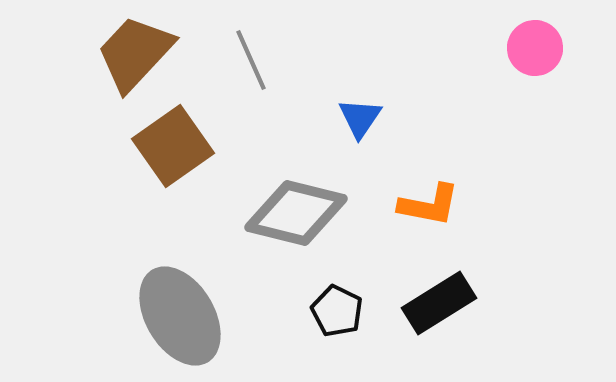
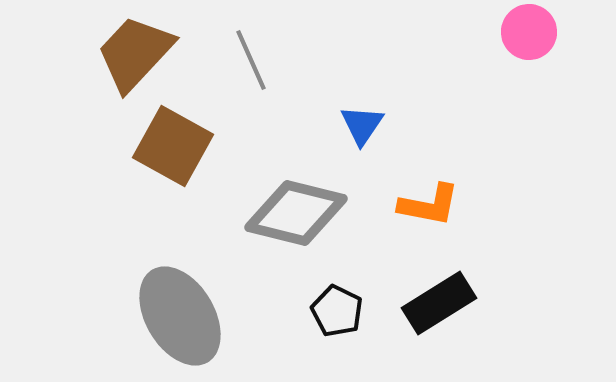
pink circle: moved 6 px left, 16 px up
blue triangle: moved 2 px right, 7 px down
brown square: rotated 26 degrees counterclockwise
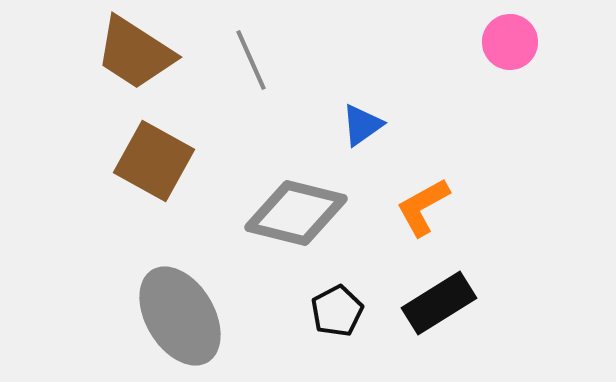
pink circle: moved 19 px left, 10 px down
brown trapezoid: rotated 100 degrees counterclockwise
blue triangle: rotated 21 degrees clockwise
brown square: moved 19 px left, 15 px down
orange L-shape: moved 6 px left, 2 px down; rotated 140 degrees clockwise
black pentagon: rotated 18 degrees clockwise
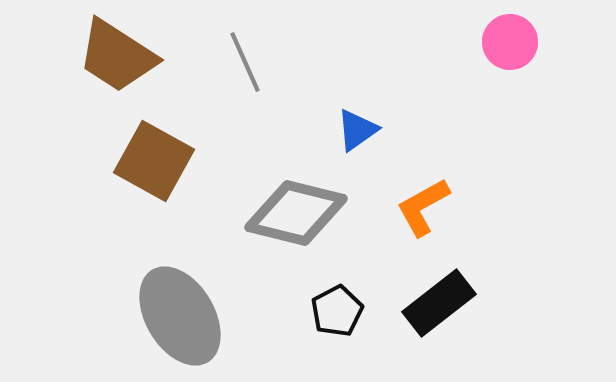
brown trapezoid: moved 18 px left, 3 px down
gray line: moved 6 px left, 2 px down
blue triangle: moved 5 px left, 5 px down
black rectangle: rotated 6 degrees counterclockwise
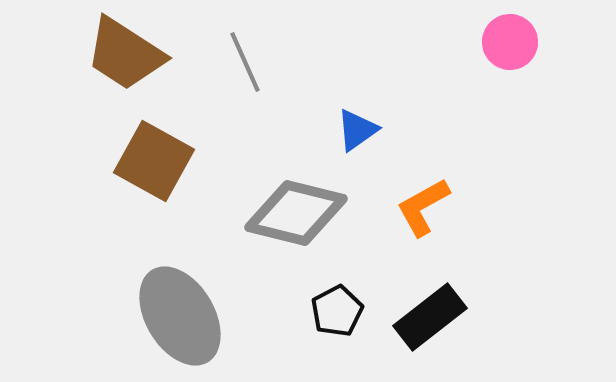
brown trapezoid: moved 8 px right, 2 px up
black rectangle: moved 9 px left, 14 px down
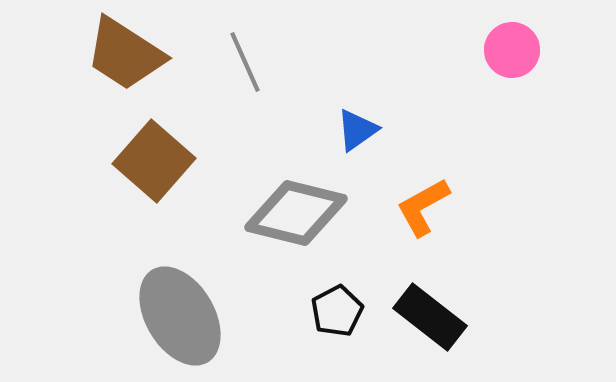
pink circle: moved 2 px right, 8 px down
brown square: rotated 12 degrees clockwise
black rectangle: rotated 76 degrees clockwise
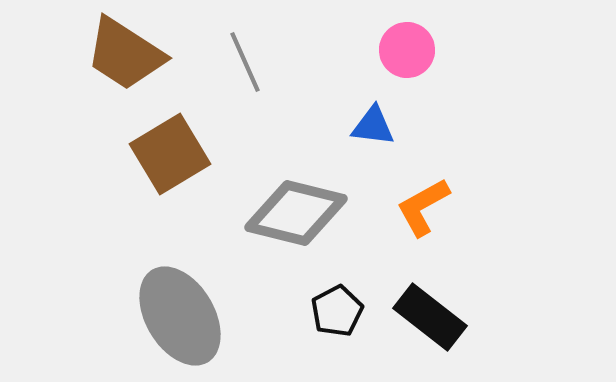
pink circle: moved 105 px left
blue triangle: moved 16 px right, 4 px up; rotated 42 degrees clockwise
brown square: moved 16 px right, 7 px up; rotated 18 degrees clockwise
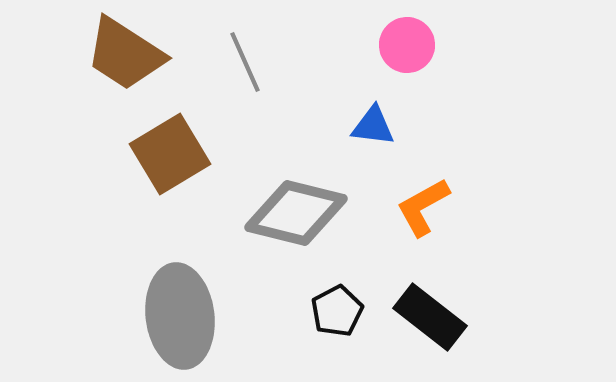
pink circle: moved 5 px up
gray ellipse: rotated 24 degrees clockwise
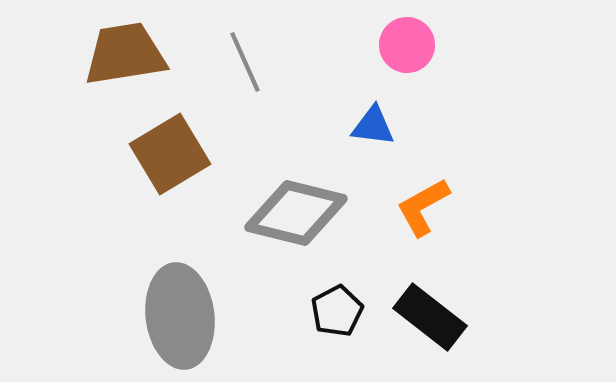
brown trapezoid: rotated 138 degrees clockwise
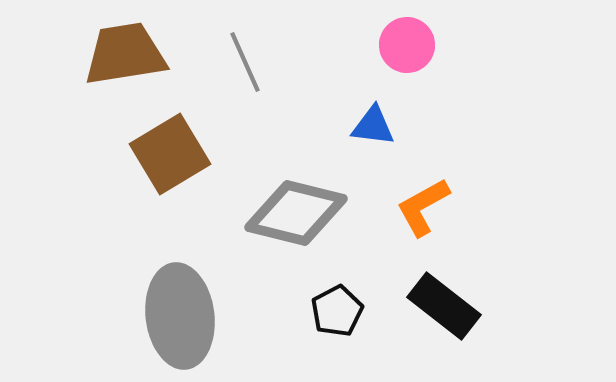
black rectangle: moved 14 px right, 11 px up
